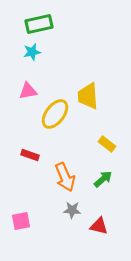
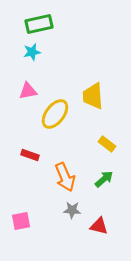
yellow trapezoid: moved 5 px right
green arrow: moved 1 px right
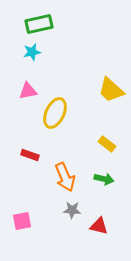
yellow trapezoid: moved 18 px right, 6 px up; rotated 44 degrees counterclockwise
yellow ellipse: moved 1 px up; rotated 12 degrees counterclockwise
green arrow: rotated 54 degrees clockwise
pink square: moved 1 px right
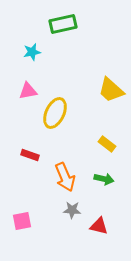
green rectangle: moved 24 px right
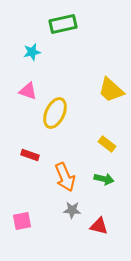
pink triangle: rotated 30 degrees clockwise
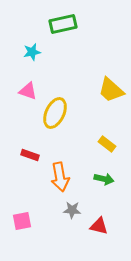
orange arrow: moved 5 px left; rotated 12 degrees clockwise
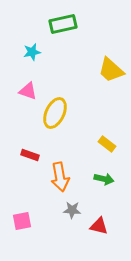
yellow trapezoid: moved 20 px up
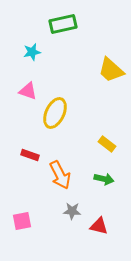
orange arrow: moved 2 px up; rotated 16 degrees counterclockwise
gray star: moved 1 px down
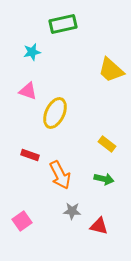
pink square: rotated 24 degrees counterclockwise
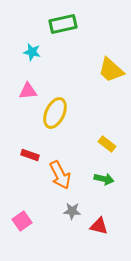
cyan star: rotated 24 degrees clockwise
pink triangle: rotated 24 degrees counterclockwise
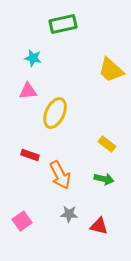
cyan star: moved 1 px right, 6 px down
gray star: moved 3 px left, 3 px down
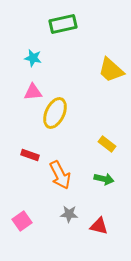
pink triangle: moved 5 px right, 1 px down
